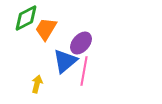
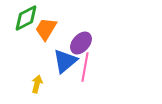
pink line: moved 1 px right, 4 px up
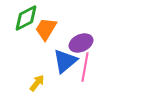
purple ellipse: rotated 25 degrees clockwise
yellow arrow: moved 1 px up; rotated 24 degrees clockwise
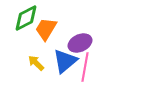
purple ellipse: moved 1 px left
yellow arrow: moved 1 px left, 20 px up; rotated 84 degrees counterclockwise
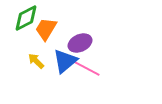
yellow arrow: moved 2 px up
pink line: moved 1 px right, 1 px down; rotated 72 degrees counterclockwise
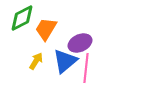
green diamond: moved 4 px left
yellow arrow: rotated 78 degrees clockwise
pink line: rotated 68 degrees clockwise
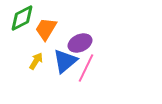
pink line: rotated 20 degrees clockwise
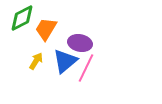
purple ellipse: rotated 35 degrees clockwise
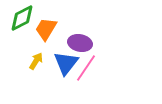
blue triangle: moved 1 px right, 2 px down; rotated 12 degrees counterclockwise
pink line: rotated 8 degrees clockwise
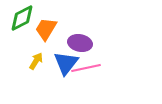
pink line: rotated 44 degrees clockwise
